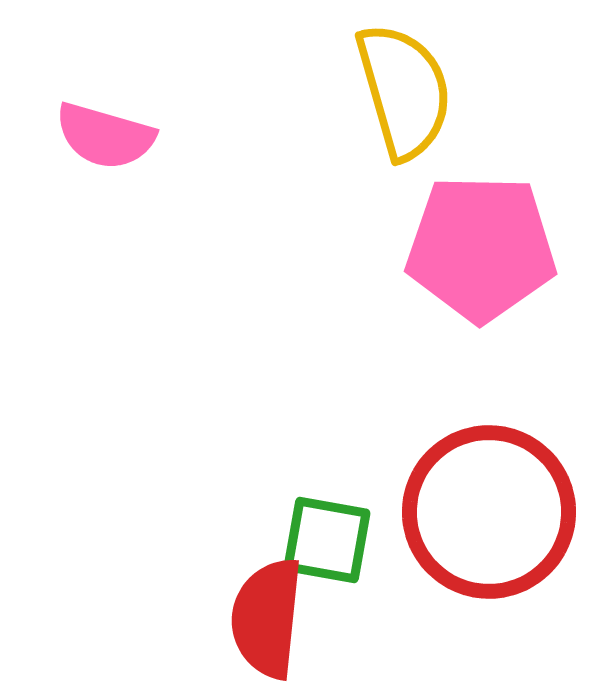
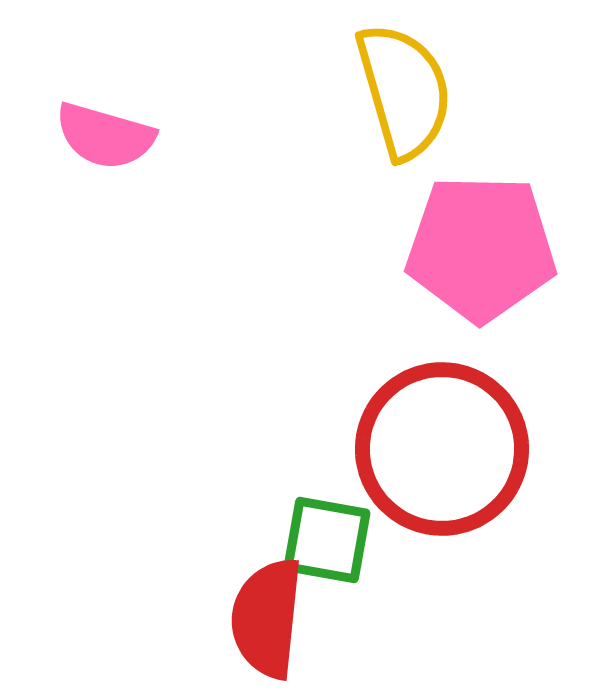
red circle: moved 47 px left, 63 px up
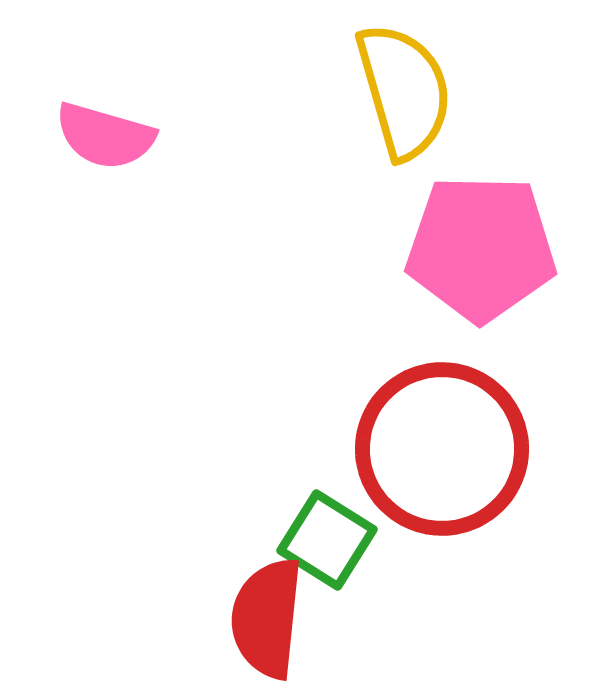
green square: rotated 22 degrees clockwise
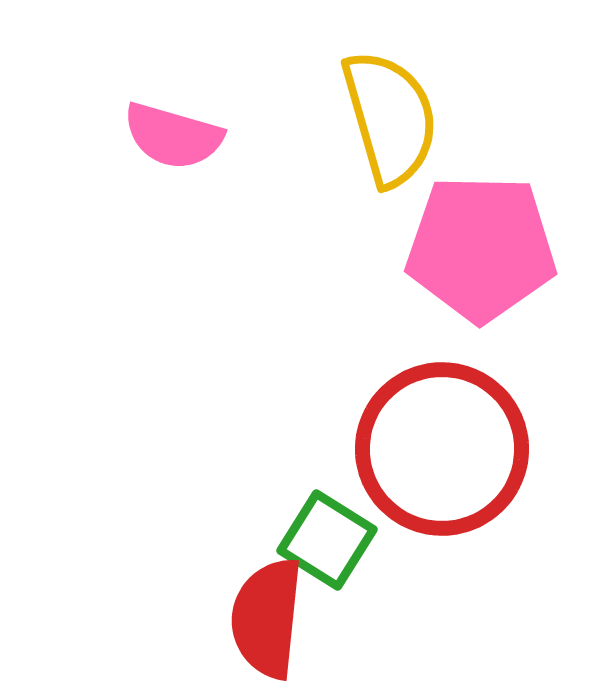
yellow semicircle: moved 14 px left, 27 px down
pink semicircle: moved 68 px right
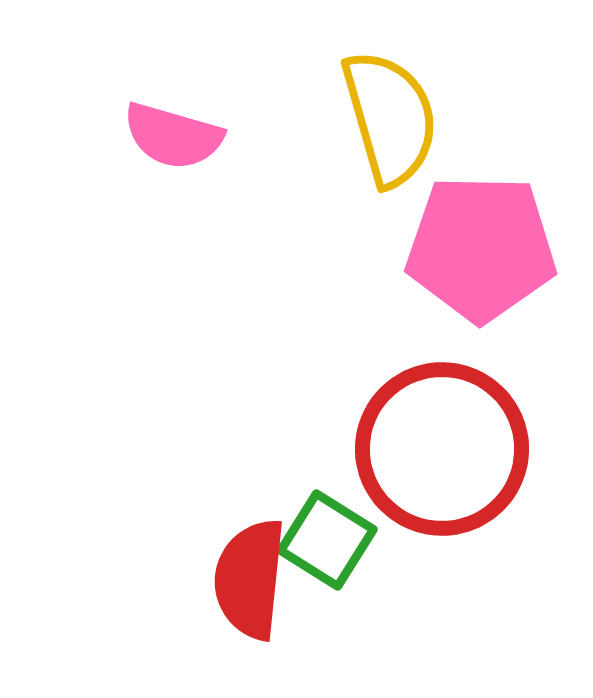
red semicircle: moved 17 px left, 39 px up
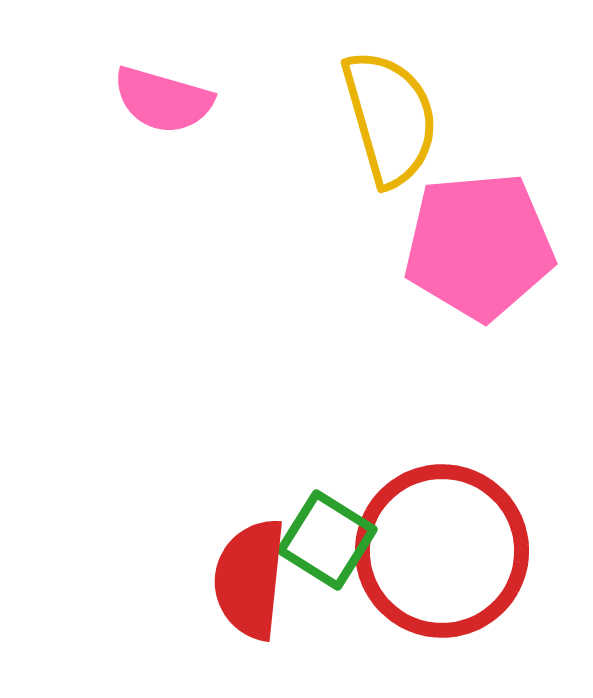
pink semicircle: moved 10 px left, 36 px up
pink pentagon: moved 2 px left, 2 px up; rotated 6 degrees counterclockwise
red circle: moved 102 px down
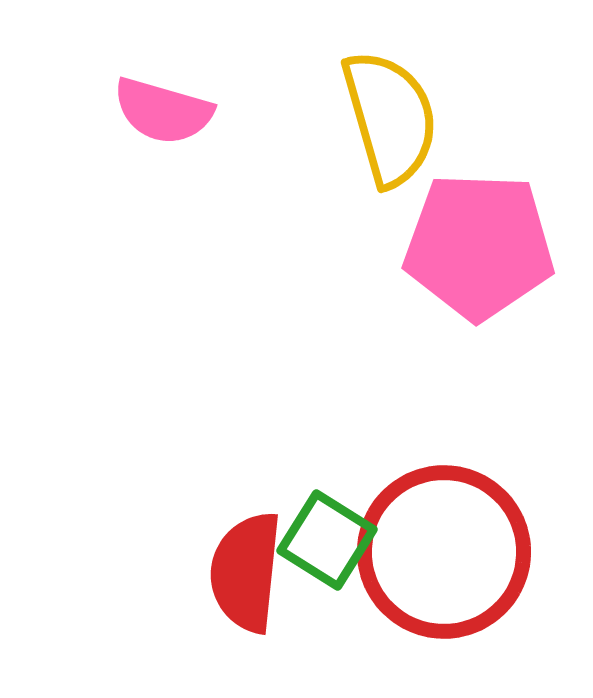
pink semicircle: moved 11 px down
pink pentagon: rotated 7 degrees clockwise
red circle: moved 2 px right, 1 px down
red semicircle: moved 4 px left, 7 px up
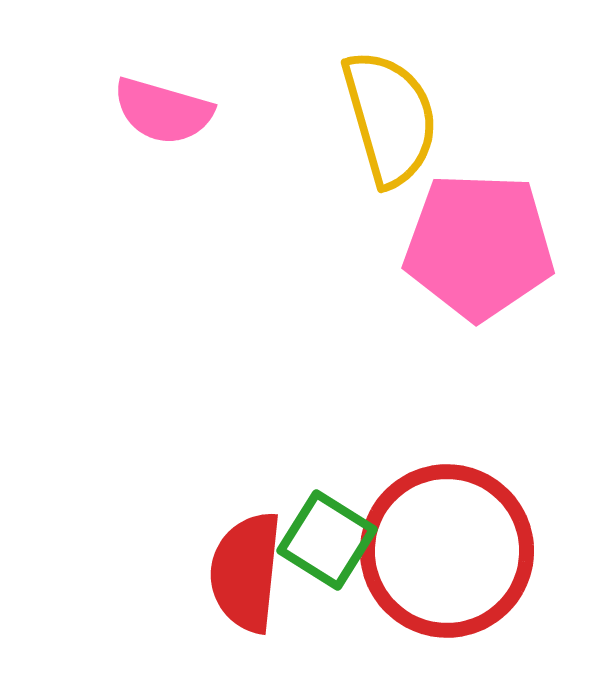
red circle: moved 3 px right, 1 px up
